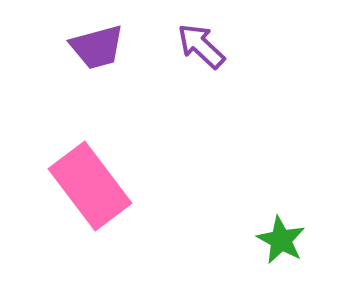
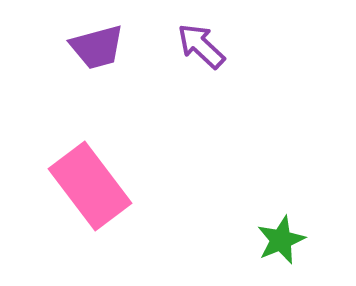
green star: rotated 21 degrees clockwise
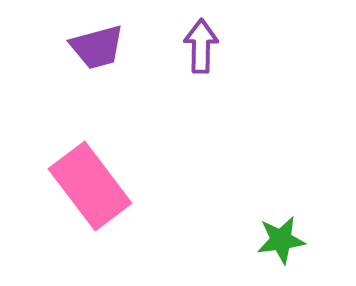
purple arrow: rotated 48 degrees clockwise
green star: rotated 15 degrees clockwise
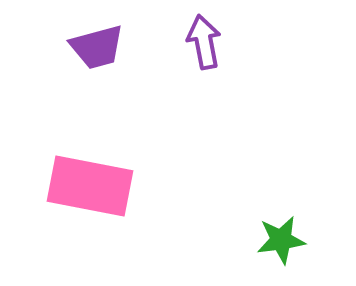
purple arrow: moved 3 px right, 4 px up; rotated 12 degrees counterclockwise
pink rectangle: rotated 42 degrees counterclockwise
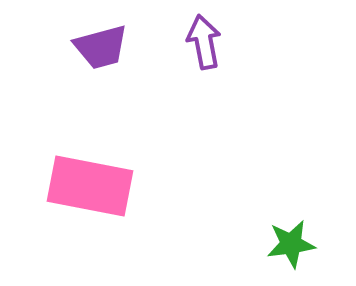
purple trapezoid: moved 4 px right
green star: moved 10 px right, 4 px down
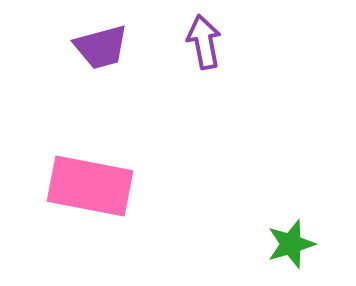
green star: rotated 9 degrees counterclockwise
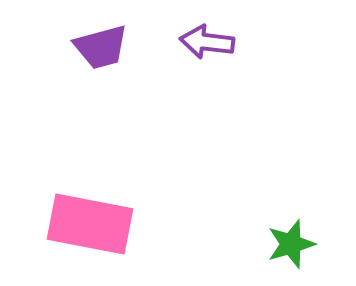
purple arrow: moved 3 px right; rotated 72 degrees counterclockwise
pink rectangle: moved 38 px down
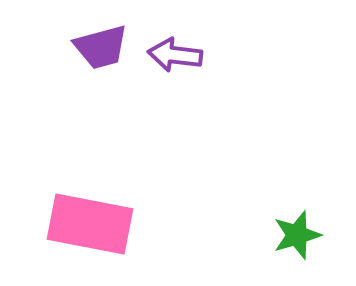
purple arrow: moved 32 px left, 13 px down
green star: moved 6 px right, 9 px up
